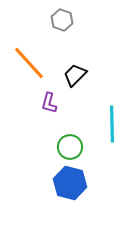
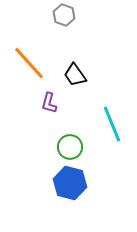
gray hexagon: moved 2 px right, 5 px up
black trapezoid: rotated 80 degrees counterclockwise
cyan line: rotated 21 degrees counterclockwise
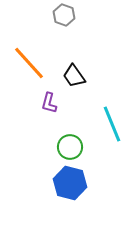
black trapezoid: moved 1 px left, 1 px down
